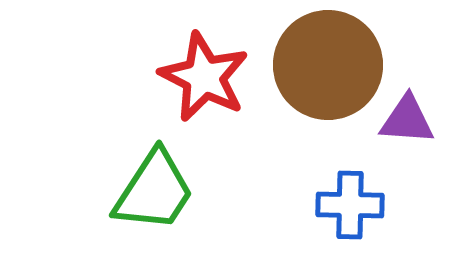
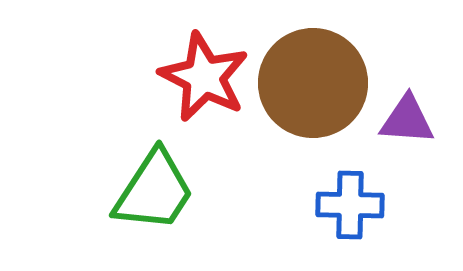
brown circle: moved 15 px left, 18 px down
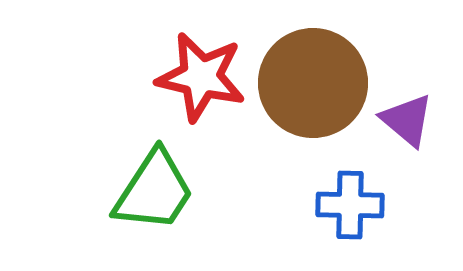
red star: moved 3 px left; rotated 14 degrees counterclockwise
purple triangle: rotated 36 degrees clockwise
